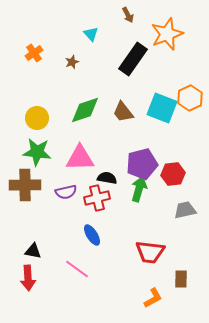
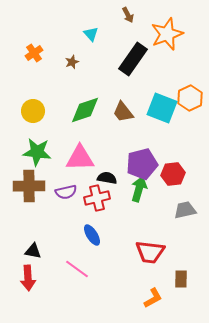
yellow circle: moved 4 px left, 7 px up
brown cross: moved 4 px right, 1 px down
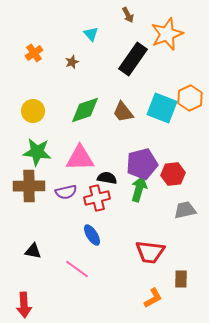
red arrow: moved 4 px left, 27 px down
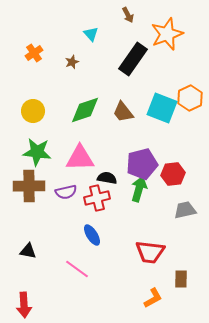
black triangle: moved 5 px left
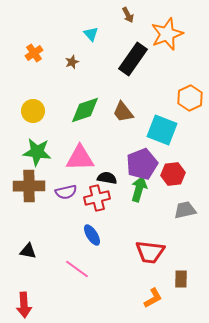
cyan square: moved 22 px down
purple pentagon: rotated 8 degrees counterclockwise
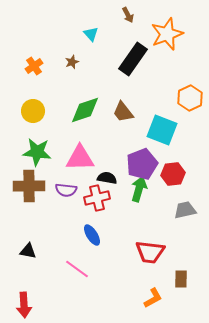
orange cross: moved 13 px down
purple semicircle: moved 2 px up; rotated 20 degrees clockwise
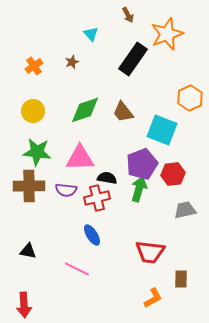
pink line: rotated 10 degrees counterclockwise
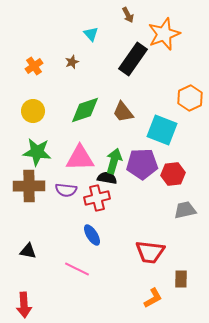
orange star: moved 3 px left
purple pentagon: rotated 20 degrees clockwise
green arrow: moved 25 px left, 28 px up
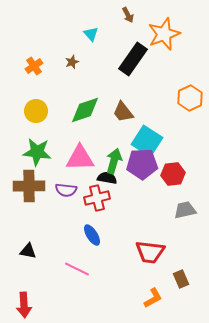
yellow circle: moved 3 px right
cyan square: moved 15 px left, 11 px down; rotated 12 degrees clockwise
brown rectangle: rotated 24 degrees counterclockwise
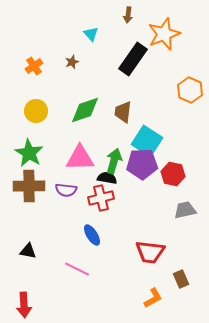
brown arrow: rotated 35 degrees clockwise
orange hexagon: moved 8 px up; rotated 10 degrees counterclockwise
brown trapezoid: rotated 45 degrees clockwise
green star: moved 8 px left, 1 px down; rotated 24 degrees clockwise
red hexagon: rotated 20 degrees clockwise
red cross: moved 4 px right
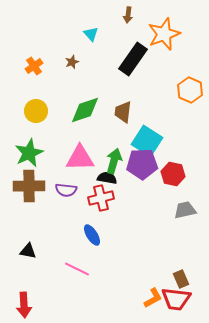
green star: rotated 16 degrees clockwise
red trapezoid: moved 26 px right, 47 px down
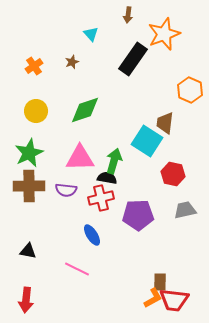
brown trapezoid: moved 42 px right, 11 px down
purple pentagon: moved 4 px left, 51 px down
brown rectangle: moved 21 px left, 3 px down; rotated 24 degrees clockwise
red trapezoid: moved 2 px left, 1 px down
red arrow: moved 2 px right, 5 px up; rotated 10 degrees clockwise
